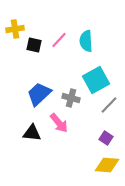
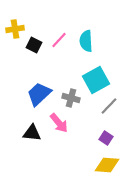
black square: rotated 14 degrees clockwise
gray line: moved 1 px down
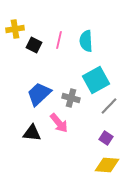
pink line: rotated 30 degrees counterclockwise
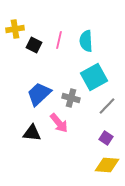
cyan square: moved 2 px left, 3 px up
gray line: moved 2 px left
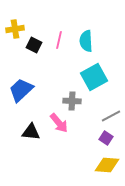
blue trapezoid: moved 18 px left, 4 px up
gray cross: moved 1 px right, 3 px down; rotated 12 degrees counterclockwise
gray line: moved 4 px right, 10 px down; rotated 18 degrees clockwise
black triangle: moved 1 px left, 1 px up
